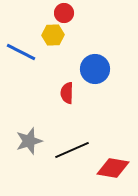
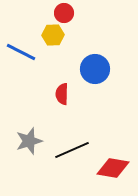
red semicircle: moved 5 px left, 1 px down
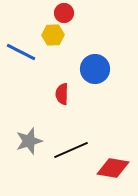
black line: moved 1 px left
